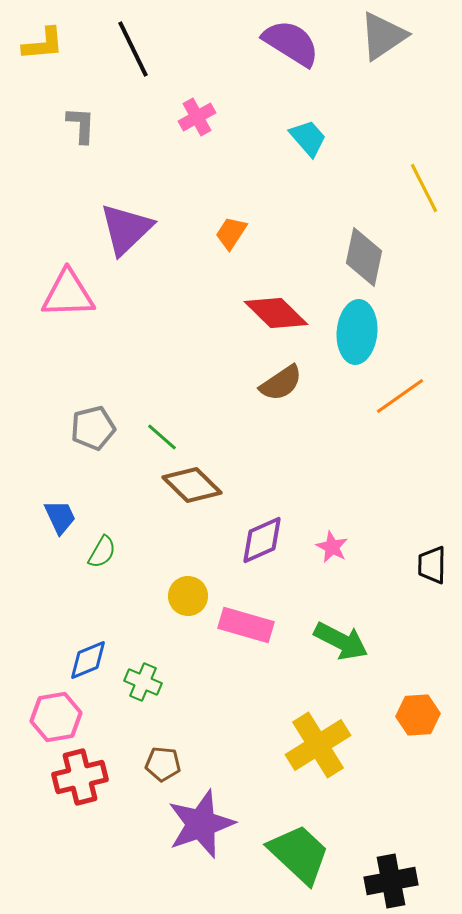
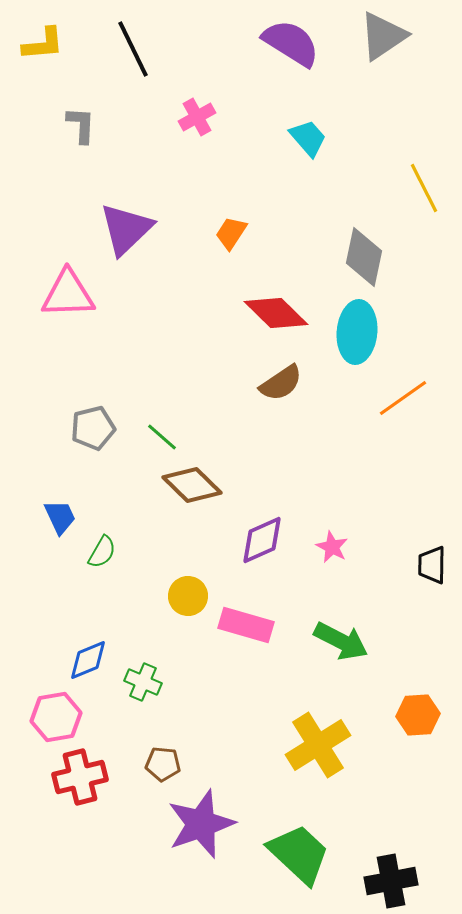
orange line: moved 3 px right, 2 px down
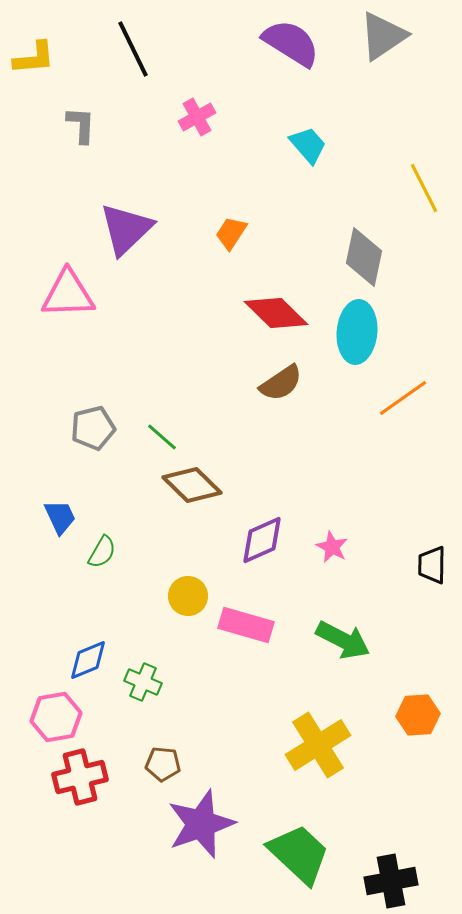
yellow L-shape: moved 9 px left, 14 px down
cyan trapezoid: moved 7 px down
green arrow: moved 2 px right, 1 px up
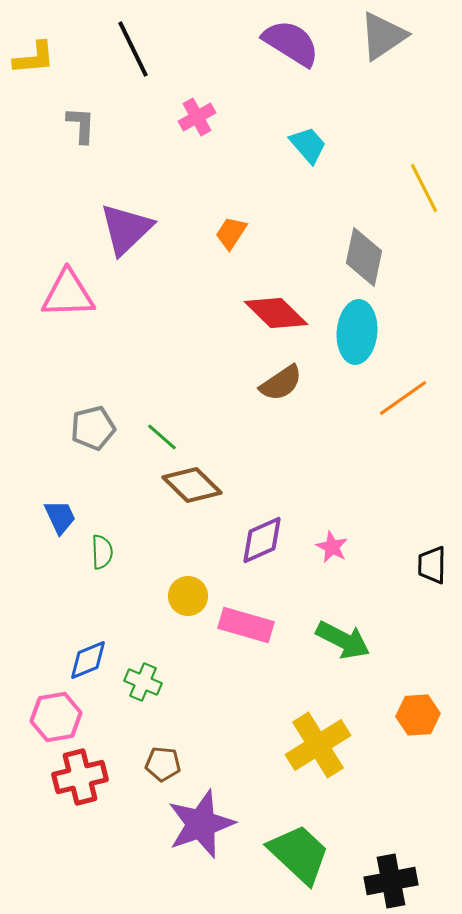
green semicircle: rotated 32 degrees counterclockwise
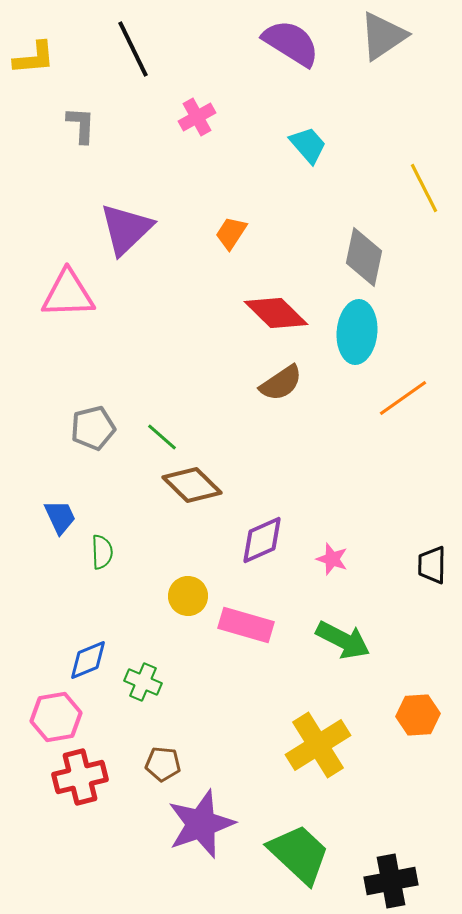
pink star: moved 12 px down; rotated 8 degrees counterclockwise
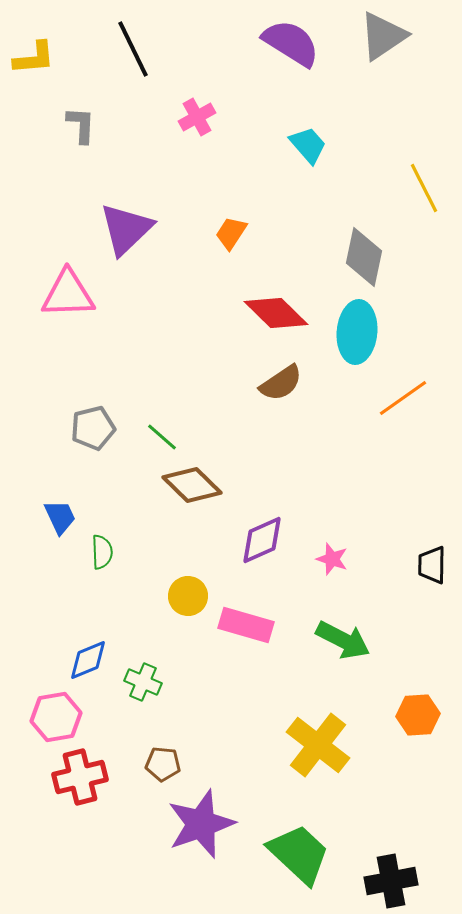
yellow cross: rotated 20 degrees counterclockwise
